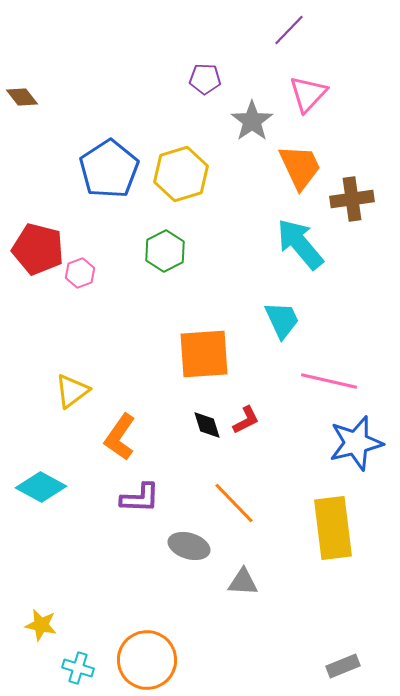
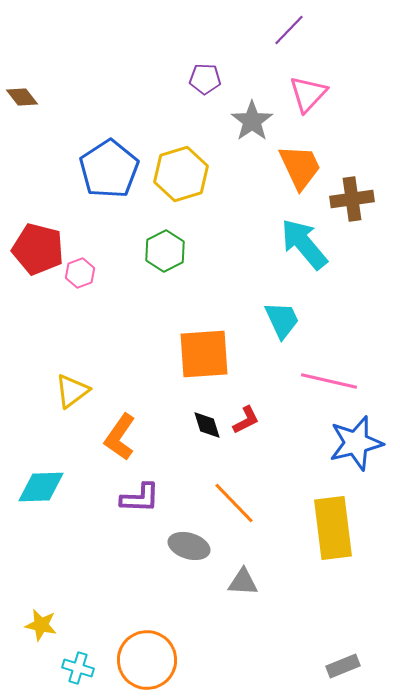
cyan arrow: moved 4 px right
cyan diamond: rotated 30 degrees counterclockwise
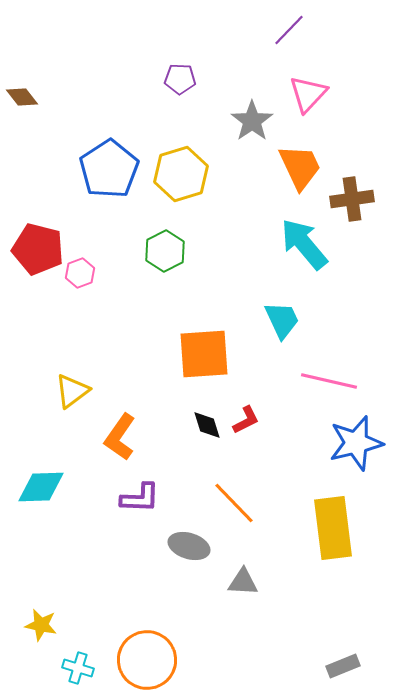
purple pentagon: moved 25 px left
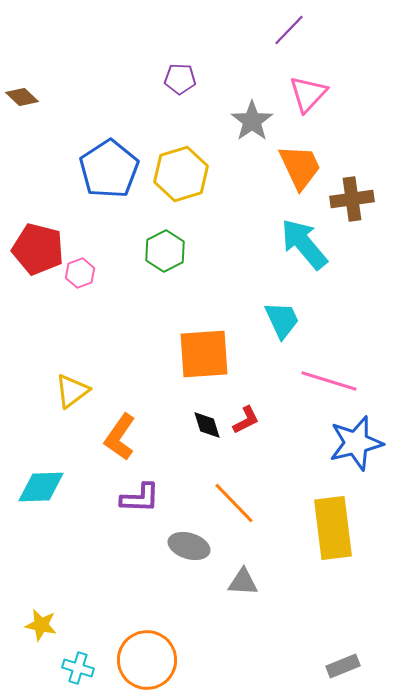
brown diamond: rotated 8 degrees counterclockwise
pink line: rotated 4 degrees clockwise
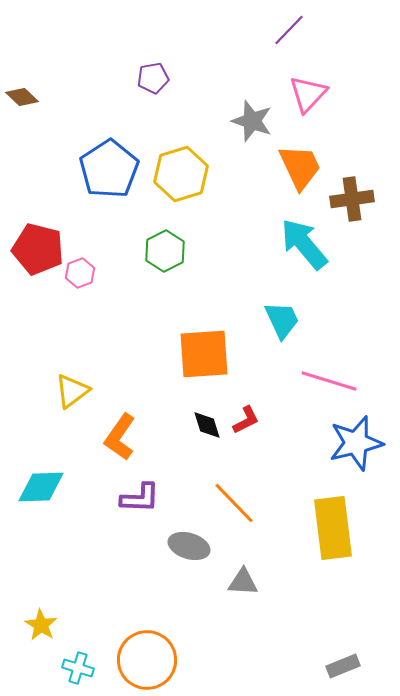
purple pentagon: moved 27 px left, 1 px up; rotated 12 degrees counterclockwise
gray star: rotated 18 degrees counterclockwise
yellow star: rotated 20 degrees clockwise
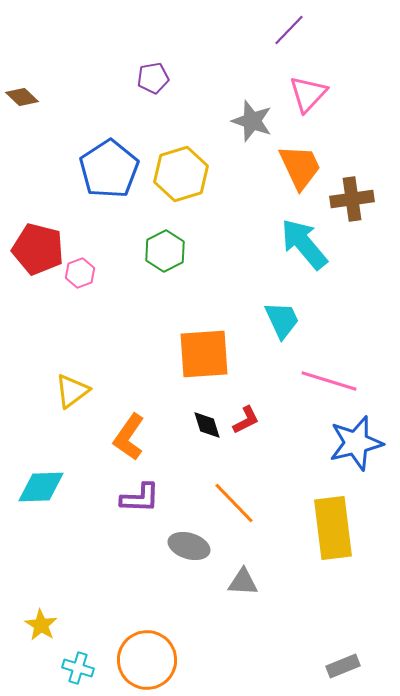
orange L-shape: moved 9 px right
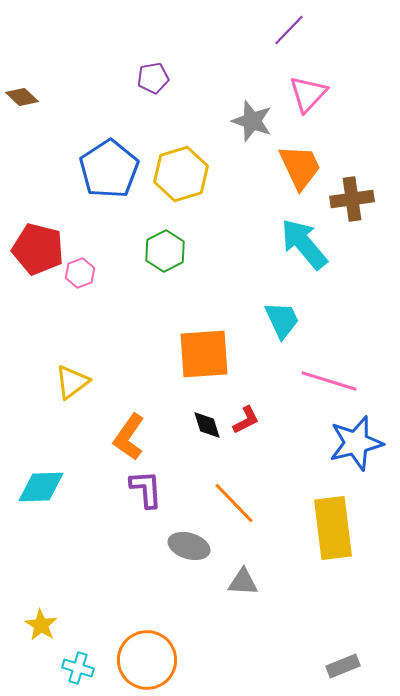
yellow triangle: moved 9 px up
purple L-shape: moved 6 px right, 9 px up; rotated 96 degrees counterclockwise
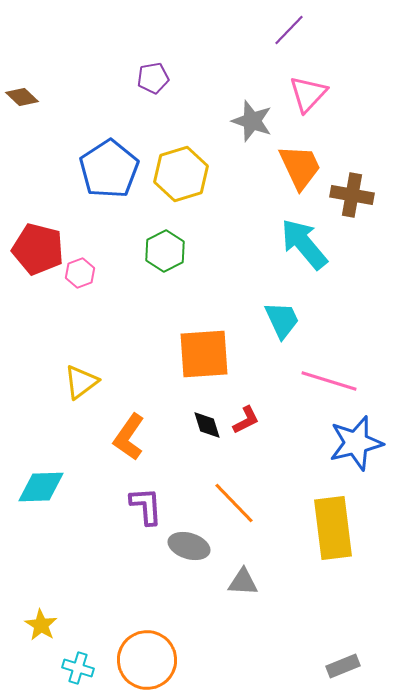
brown cross: moved 4 px up; rotated 18 degrees clockwise
yellow triangle: moved 9 px right
purple L-shape: moved 17 px down
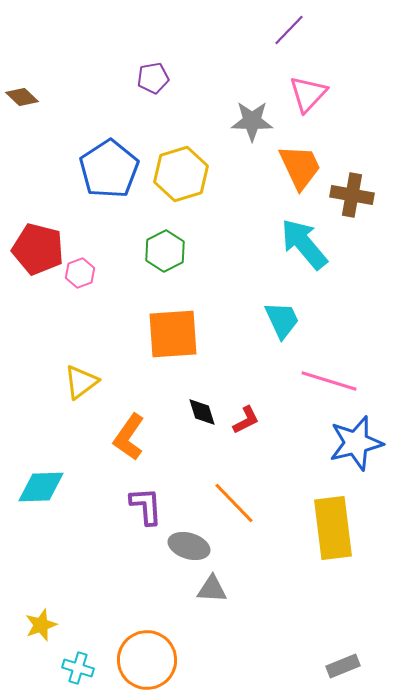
gray star: rotated 18 degrees counterclockwise
orange square: moved 31 px left, 20 px up
black diamond: moved 5 px left, 13 px up
gray triangle: moved 31 px left, 7 px down
yellow star: rotated 20 degrees clockwise
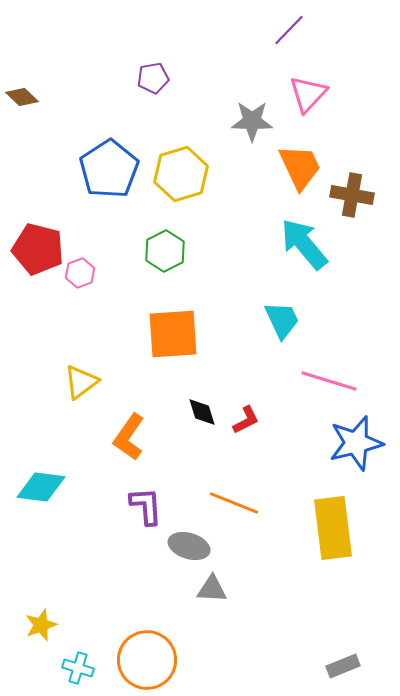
cyan diamond: rotated 9 degrees clockwise
orange line: rotated 24 degrees counterclockwise
